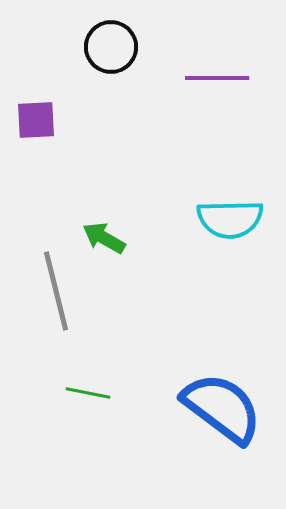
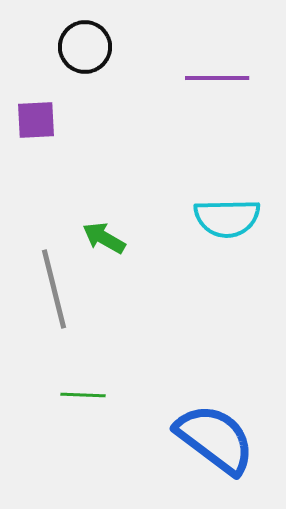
black circle: moved 26 px left
cyan semicircle: moved 3 px left, 1 px up
gray line: moved 2 px left, 2 px up
green line: moved 5 px left, 2 px down; rotated 9 degrees counterclockwise
blue semicircle: moved 7 px left, 31 px down
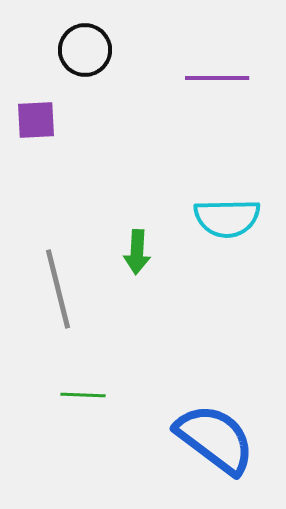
black circle: moved 3 px down
green arrow: moved 33 px right, 14 px down; rotated 117 degrees counterclockwise
gray line: moved 4 px right
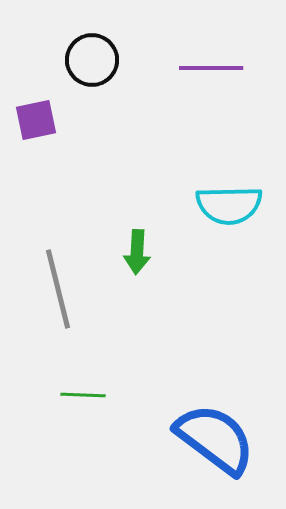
black circle: moved 7 px right, 10 px down
purple line: moved 6 px left, 10 px up
purple square: rotated 9 degrees counterclockwise
cyan semicircle: moved 2 px right, 13 px up
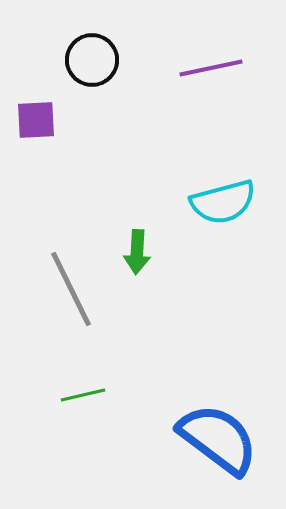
purple line: rotated 12 degrees counterclockwise
purple square: rotated 9 degrees clockwise
cyan semicircle: moved 6 px left, 3 px up; rotated 14 degrees counterclockwise
gray line: moved 13 px right; rotated 12 degrees counterclockwise
green line: rotated 15 degrees counterclockwise
blue semicircle: moved 3 px right
